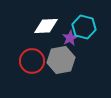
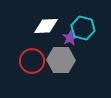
cyan hexagon: moved 1 px left, 1 px down
gray hexagon: rotated 12 degrees clockwise
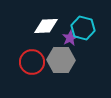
red circle: moved 1 px down
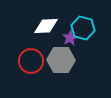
red circle: moved 1 px left, 1 px up
